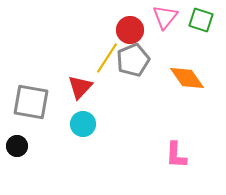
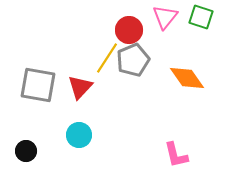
green square: moved 3 px up
red circle: moved 1 px left
gray square: moved 7 px right, 17 px up
cyan circle: moved 4 px left, 11 px down
black circle: moved 9 px right, 5 px down
pink L-shape: rotated 16 degrees counterclockwise
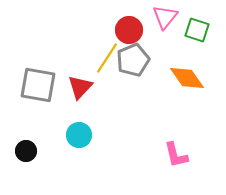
green square: moved 4 px left, 13 px down
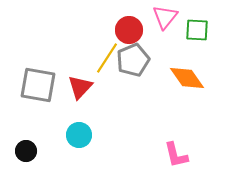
green square: rotated 15 degrees counterclockwise
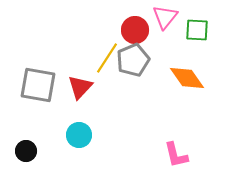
red circle: moved 6 px right
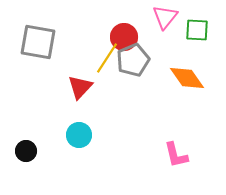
red circle: moved 11 px left, 7 px down
gray square: moved 43 px up
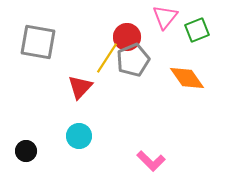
green square: rotated 25 degrees counterclockwise
red circle: moved 3 px right
cyan circle: moved 1 px down
pink L-shape: moved 25 px left, 6 px down; rotated 32 degrees counterclockwise
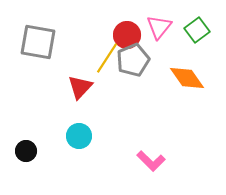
pink triangle: moved 6 px left, 10 px down
green square: rotated 15 degrees counterclockwise
red circle: moved 2 px up
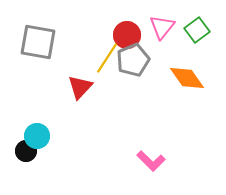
pink triangle: moved 3 px right
cyan circle: moved 42 px left
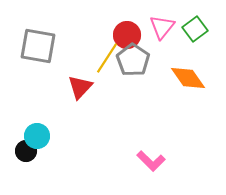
green square: moved 2 px left, 1 px up
gray square: moved 4 px down
gray pentagon: rotated 16 degrees counterclockwise
orange diamond: moved 1 px right
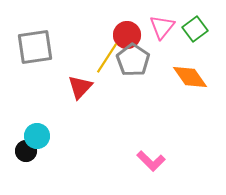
gray square: moved 3 px left, 1 px down; rotated 18 degrees counterclockwise
orange diamond: moved 2 px right, 1 px up
